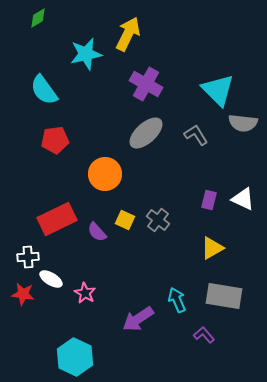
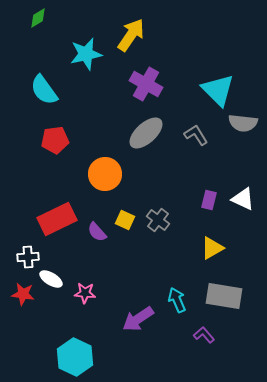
yellow arrow: moved 3 px right, 1 px down; rotated 8 degrees clockwise
pink star: rotated 25 degrees counterclockwise
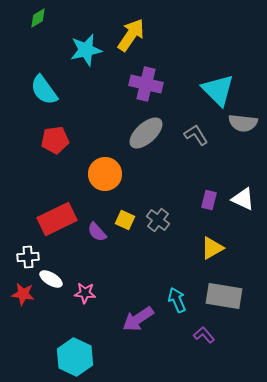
cyan star: moved 4 px up
purple cross: rotated 16 degrees counterclockwise
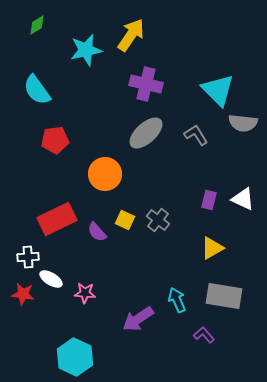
green diamond: moved 1 px left, 7 px down
cyan semicircle: moved 7 px left
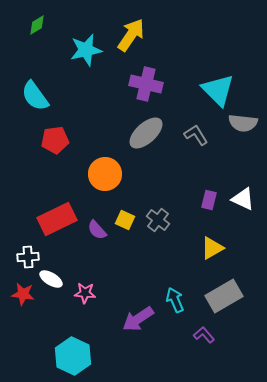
cyan semicircle: moved 2 px left, 6 px down
purple semicircle: moved 2 px up
gray rectangle: rotated 39 degrees counterclockwise
cyan arrow: moved 2 px left
cyan hexagon: moved 2 px left, 1 px up
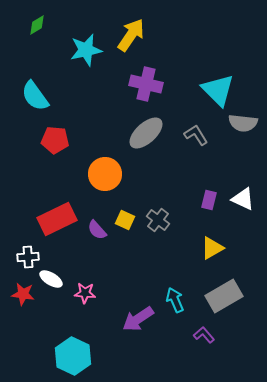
red pentagon: rotated 12 degrees clockwise
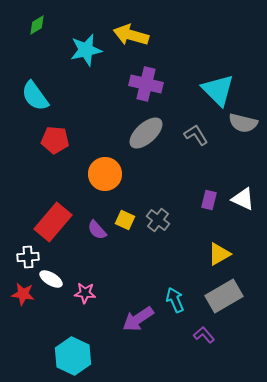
yellow arrow: rotated 108 degrees counterclockwise
gray semicircle: rotated 8 degrees clockwise
red rectangle: moved 4 px left, 3 px down; rotated 24 degrees counterclockwise
yellow triangle: moved 7 px right, 6 px down
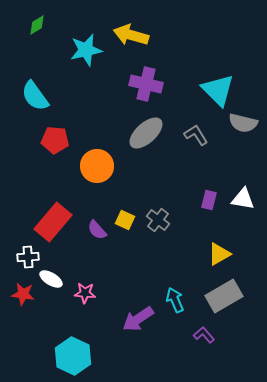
orange circle: moved 8 px left, 8 px up
white triangle: rotated 15 degrees counterclockwise
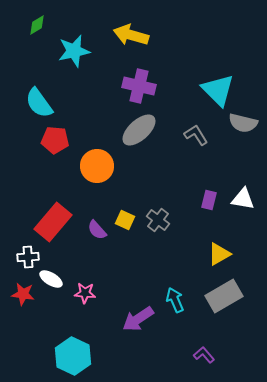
cyan star: moved 12 px left, 1 px down
purple cross: moved 7 px left, 2 px down
cyan semicircle: moved 4 px right, 7 px down
gray ellipse: moved 7 px left, 3 px up
purple L-shape: moved 20 px down
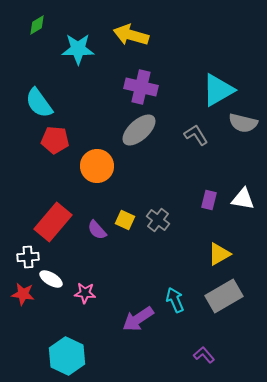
cyan star: moved 4 px right, 2 px up; rotated 12 degrees clockwise
purple cross: moved 2 px right, 1 px down
cyan triangle: rotated 45 degrees clockwise
cyan hexagon: moved 6 px left
